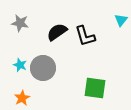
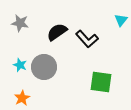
black L-shape: moved 2 px right, 3 px down; rotated 25 degrees counterclockwise
gray circle: moved 1 px right, 1 px up
green square: moved 6 px right, 6 px up
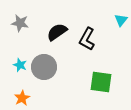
black L-shape: rotated 70 degrees clockwise
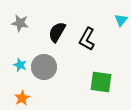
black semicircle: rotated 25 degrees counterclockwise
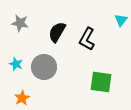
cyan star: moved 4 px left, 1 px up
